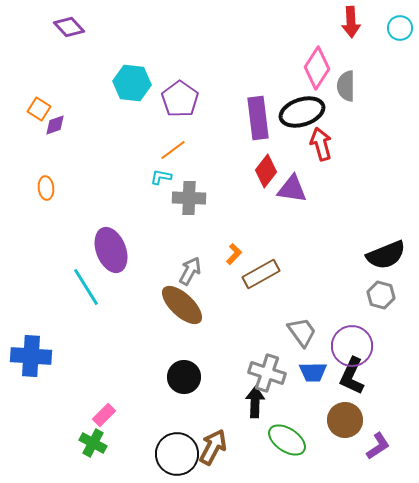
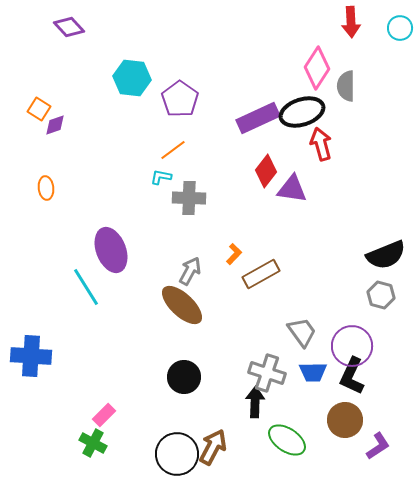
cyan hexagon at (132, 83): moved 5 px up
purple rectangle at (258, 118): rotated 72 degrees clockwise
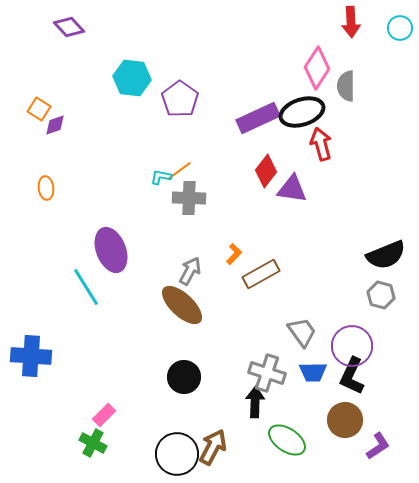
orange line at (173, 150): moved 6 px right, 21 px down
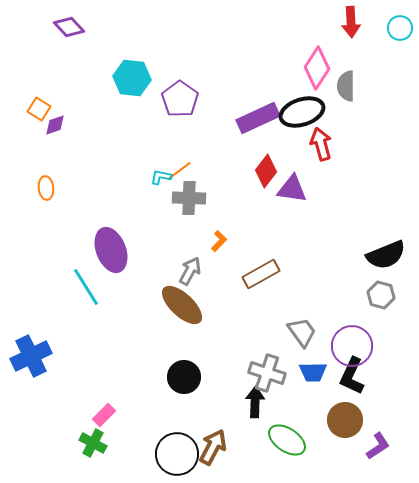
orange L-shape at (234, 254): moved 15 px left, 13 px up
blue cross at (31, 356): rotated 30 degrees counterclockwise
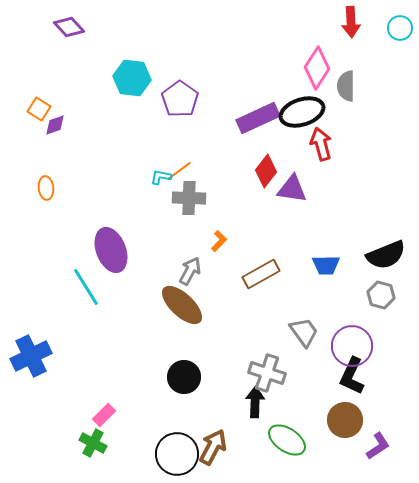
gray trapezoid at (302, 332): moved 2 px right
blue trapezoid at (313, 372): moved 13 px right, 107 px up
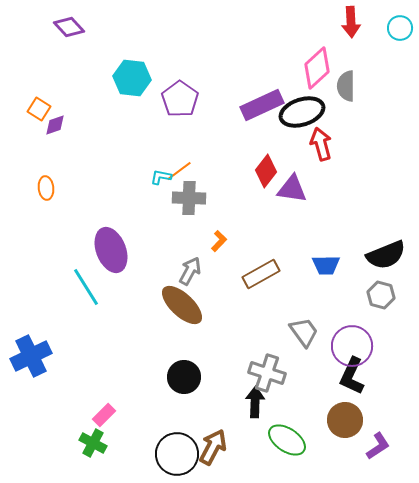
pink diamond at (317, 68): rotated 15 degrees clockwise
purple rectangle at (258, 118): moved 4 px right, 13 px up
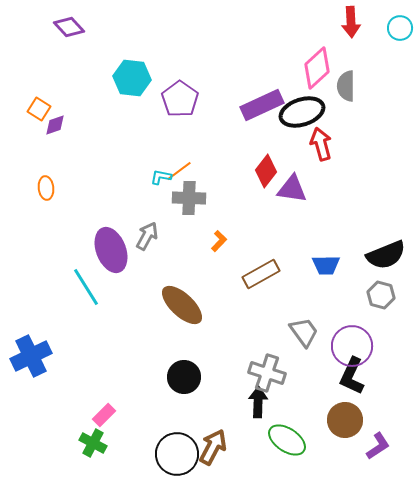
gray arrow at (190, 271): moved 43 px left, 35 px up
black arrow at (255, 402): moved 3 px right
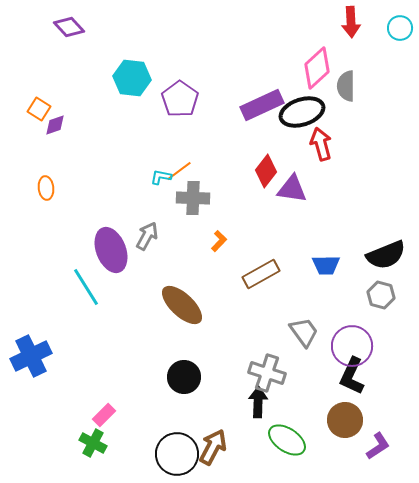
gray cross at (189, 198): moved 4 px right
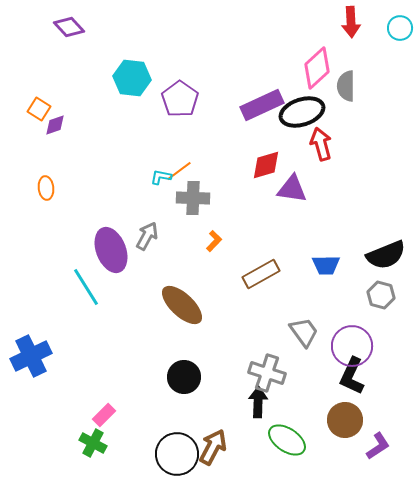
red diamond at (266, 171): moved 6 px up; rotated 36 degrees clockwise
orange L-shape at (219, 241): moved 5 px left
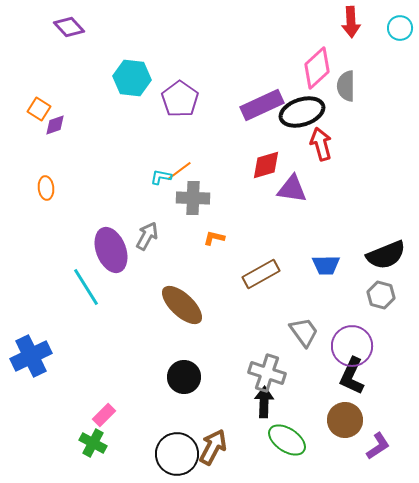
orange L-shape at (214, 241): moved 3 px up; rotated 120 degrees counterclockwise
black arrow at (258, 402): moved 6 px right
